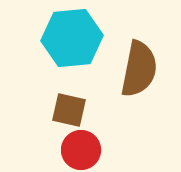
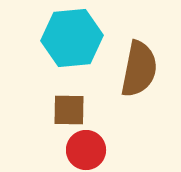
brown square: rotated 12 degrees counterclockwise
red circle: moved 5 px right
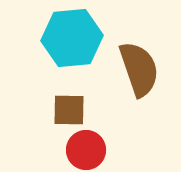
brown semicircle: rotated 30 degrees counterclockwise
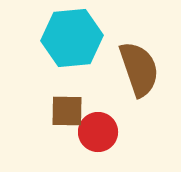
brown square: moved 2 px left, 1 px down
red circle: moved 12 px right, 18 px up
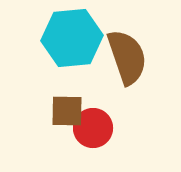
brown semicircle: moved 12 px left, 12 px up
red circle: moved 5 px left, 4 px up
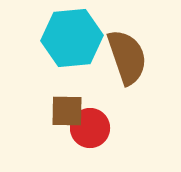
red circle: moved 3 px left
